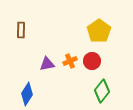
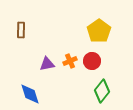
blue diamond: moved 3 px right; rotated 50 degrees counterclockwise
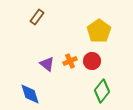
brown rectangle: moved 16 px right, 13 px up; rotated 35 degrees clockwise
purple triangle: rotated 49 degrees clockwise
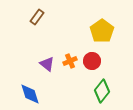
yellow pentagon: moved 3 px right
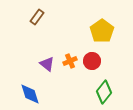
green diamond: moved 2 px right, 1 px down
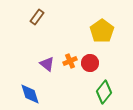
red circle: moved 2 px left, 2 px down
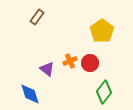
purple triangle: moved 5 px down
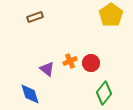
brown rectangle: moved 2 px left; rotated 35 degrees clockwise
yellow pentagon: moved 9 px right, 16 px up
red circle: moved 1 px right
green diamond: moved 1 px down
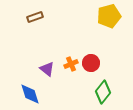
yellow pentagon: moved 2 px left, 1 px down; rotated 20 degrees clockwise
orange cross: moved 1 px right, 3 px down
green diamond: moved 1 px left, 1 px up
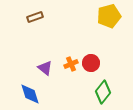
purple triangle: moved 2 px left, 1 px up
